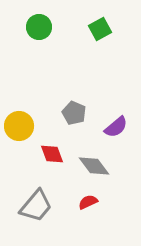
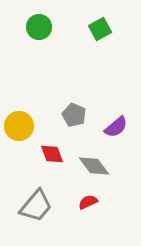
gray pentagon: moved 2 px down
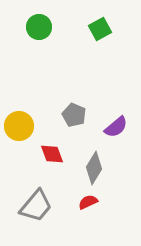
gray diamond: moved 2 px down; rotated 68 degrees clockwise
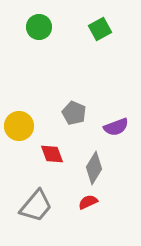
gray pentagon: moved 2 px up
purple semicircle: rotated 20 degrees clockwise
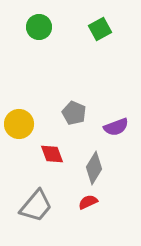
yellow circle: moved 2 px up
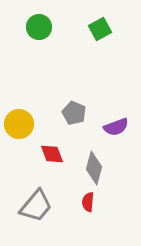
gray diamond: rotated 16 degrees counterclockwise
red semicircle: rotated 60 degrees counterclockwise
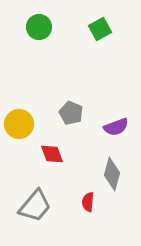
gray pentagon: moved 3 px left
gray diamond: moved 18 px right, 6 px down
gray trapezoid: moved 1 px left
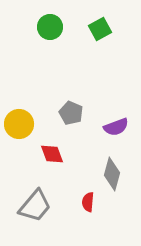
green circle: moved 11 px right
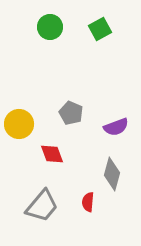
gray trapezoid: moved 7 px right
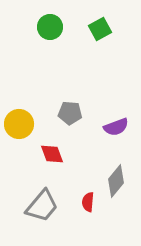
gray pentagon: moved 1 px left; rotated 20 degrees counterclockwise
gray diamond: moved 4 px right, 7 px down; rotated 24 degrees clockwise
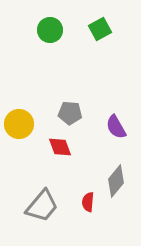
green circle: moved 3 px down
purple semicircle: rotated 80 degrees clockwise
red diamond: moved 8 px right, 7 px up
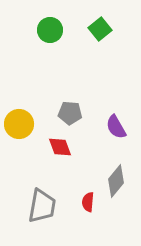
green square: rotated 10 degrees counterclockwise
gray trapezoid: rotated 30 degrees counterclockwise
